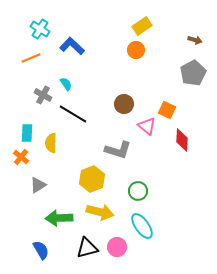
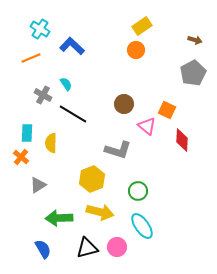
blue semicircle: moved 2 px right, 1 px up
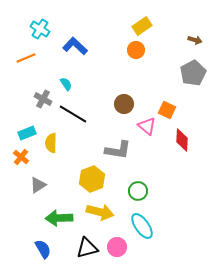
blue L-shape: moved 3 px right
orange line: moved 5 px left
gray cross: moved 4 px down
cyan rectangle: rotated 66 degrees clockwise
gray L-shape: rotated 8 degrees counterclockwise
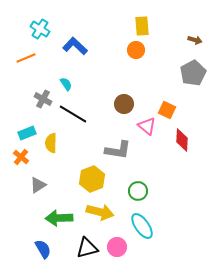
yellow rectangle: rotated 60 degrees counterclockwise
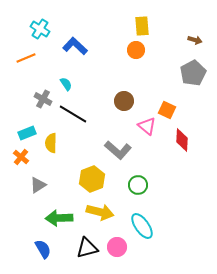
brown circle: moved 3 px up
gray L-shape: rotated 32 degrees clockwise
green circle: moved 6 px up
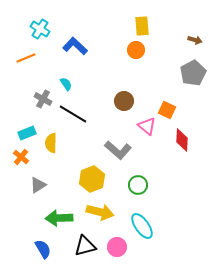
black triangle: moved 2 px left, 2 px up
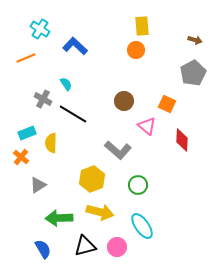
orange square: moved 6 px up
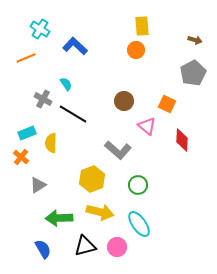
cyan ellipse: moved 3 px left, 2 px up
